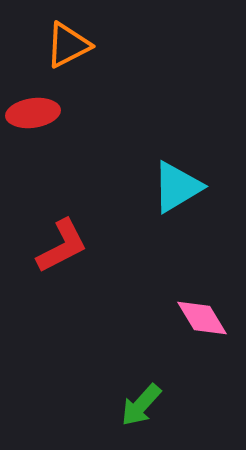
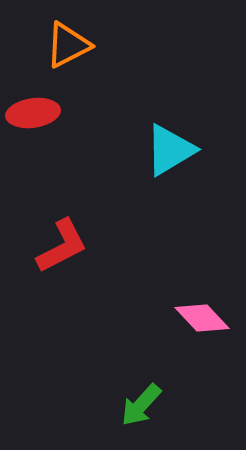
cyan triangle: moved 7 px left, 37 px up
pink diamond: rotated 12 degrees counterclockwise
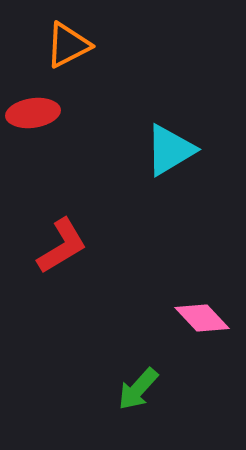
red L-shape: rotated 4 degrees counterclockwise
green arrow: moved 3 px left, 16 px up
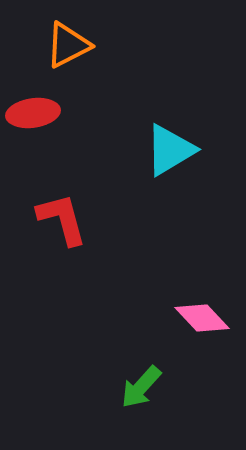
red L-shape: moved 27 px up; rotated 74 degrees counterclockwise
green arrow: moved 3 px right, 2 px up
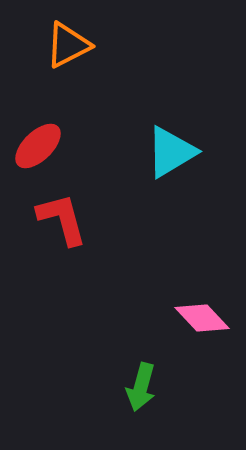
red ellipse: moved 5 px right, 33 px down; rotated 36 degrees counterclockwise
cyan triangle: moved 1 px right, 2 px down
green arrow: rotated 27 degrees counterclockwise
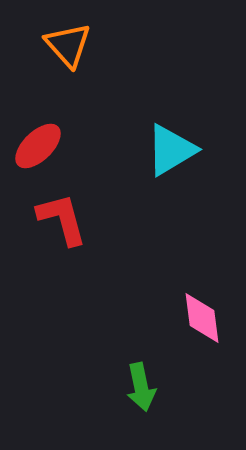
orange triangle: rotated 45 degrees counterclockwise
cyan triangle: moved 2 px up
pink diamond: rotated 36 degrees clockwise
green arrow: rotated 27 degrees counterclockwise
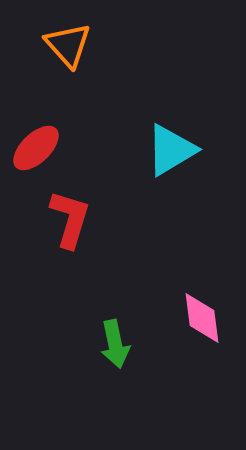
red ellipse: moved 2 px left, 2 px down
red L-shape: moved 8 px right; rotated 32 degrees clockwise
green arrow: moved 26 px left, 43 px up
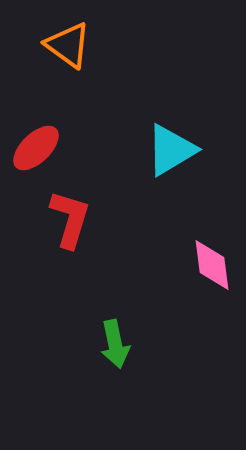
orange triangle: rotated 12 degrees counterclockwise
pink diamond: moved 10 px right, 53 px up
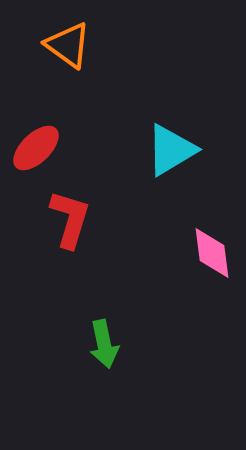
pink diamond: moved 12 px up
green arrow: moved 11 px left
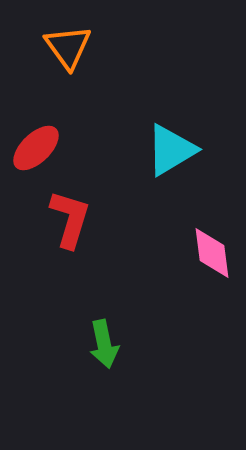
orange triangle: moved 2 px down; rotated 18 degrees clockwise
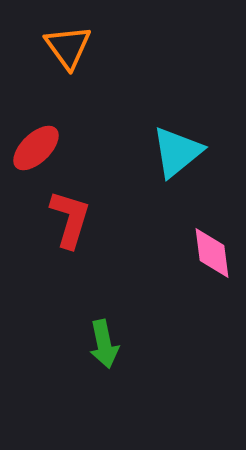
cyan triangle: moved 6 px right, 2 px down; rotated 8 degrees counterclockwise
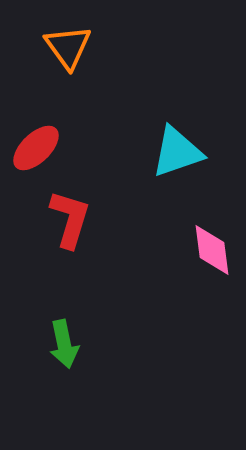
cyan triangle: rotated 20 degrees clockwise
pink diamond: moved 3 px up
green arrow: moved 40 px left
